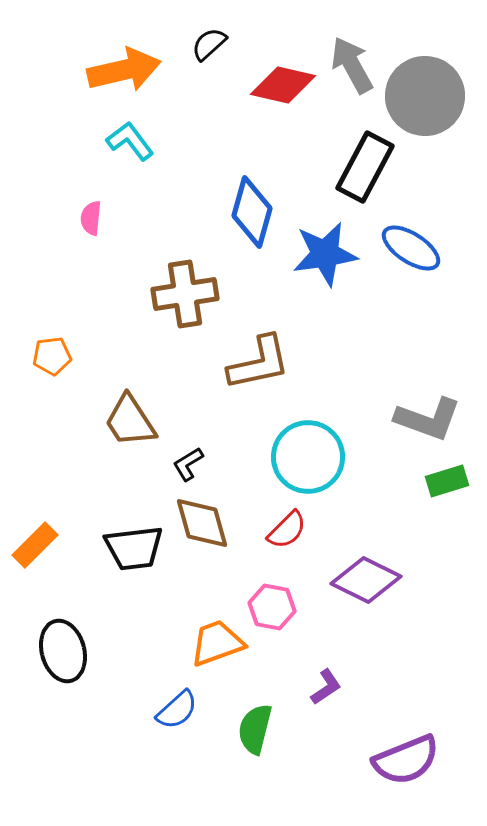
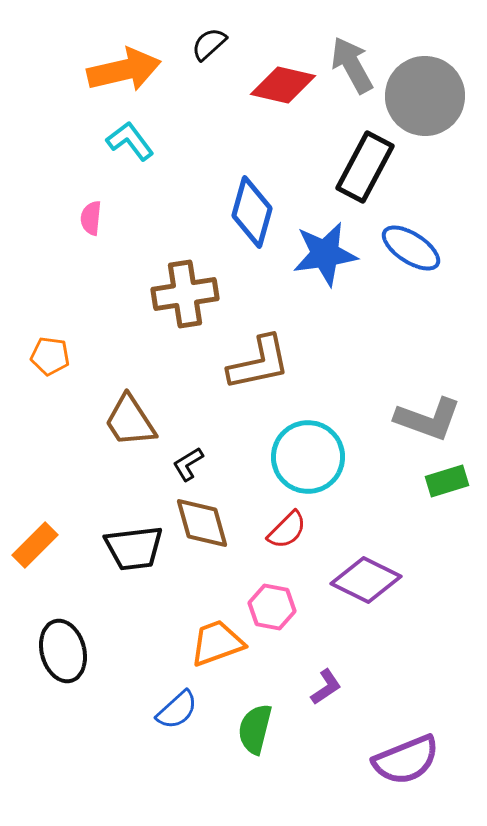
orange pentagon: moved 2 px left; rotated 15 degrees clockwise
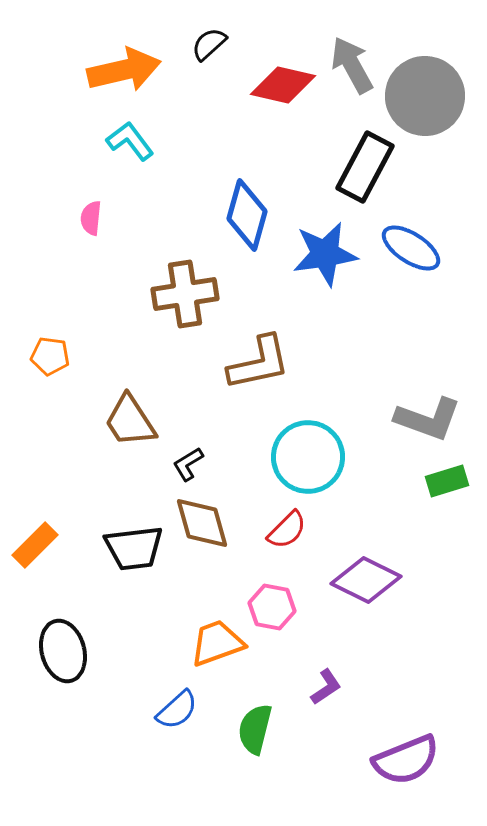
blue diamond: moved 5 px left, 3 px down
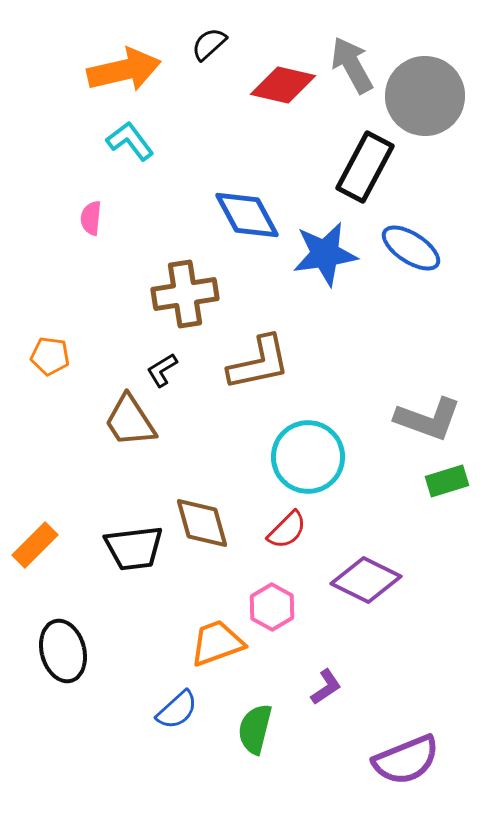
blue diamond: rotated 44 degrees counterclockwise
black L-shape: moved 26 px left, 94 px up
pink hexagon: rotated 18 degrees clockwise
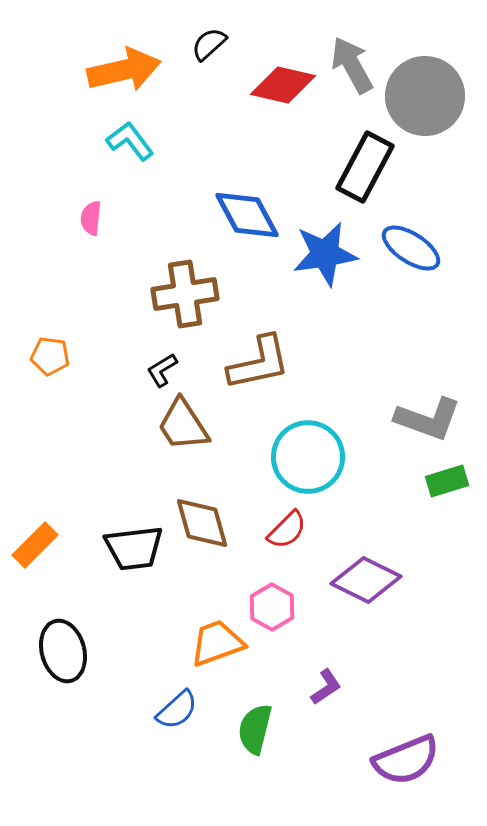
brown trapezoid: moved 53 px right, 4 px down
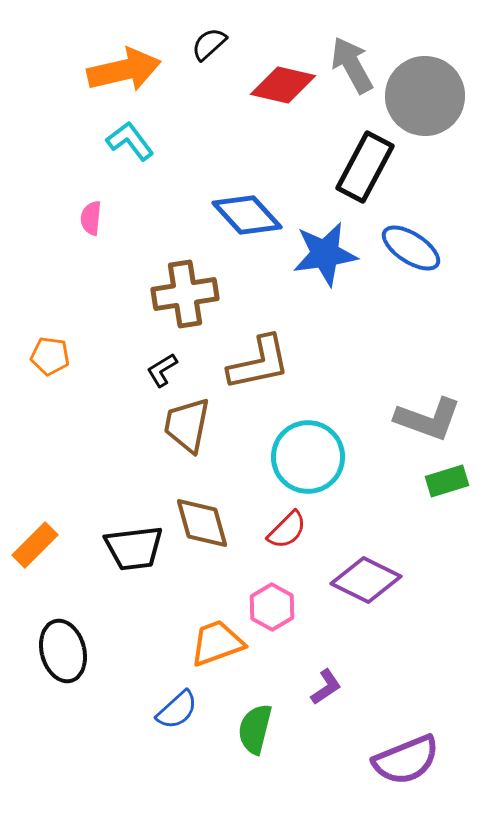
blue diamond: rotated 14 degrees counterclockwise
brown trapezoid: moved 4 px right; rotated 44 degrees clockwise
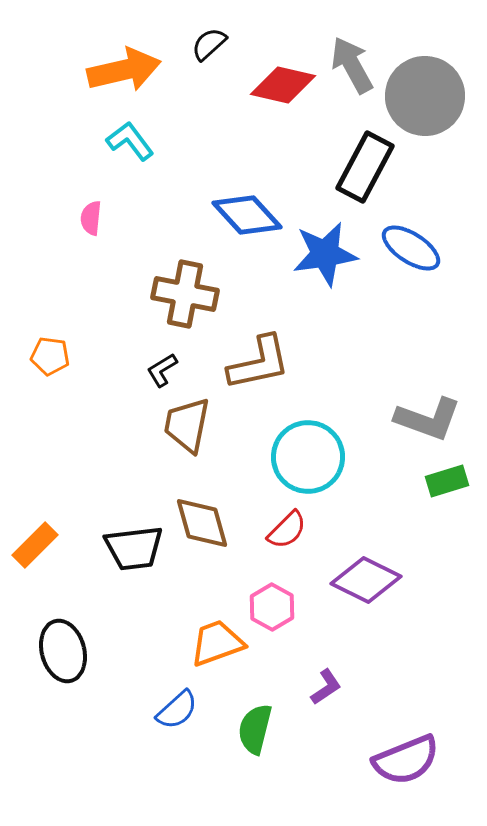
brown cross: rotated 20 degrees clockwise
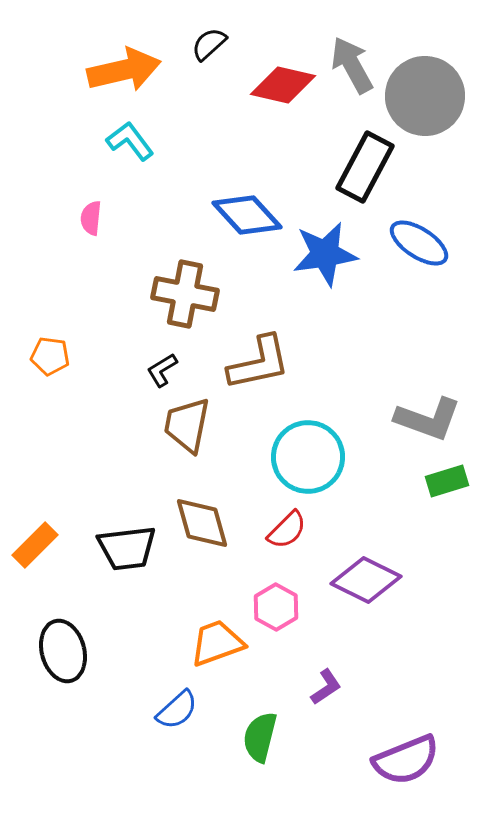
blue ellipse: moved 8 px right, 5 px up
black trapezoid: moved 7 px left
pink hexagon: moved 4 px right
green semicircle: moved 5 px right, 8 px down
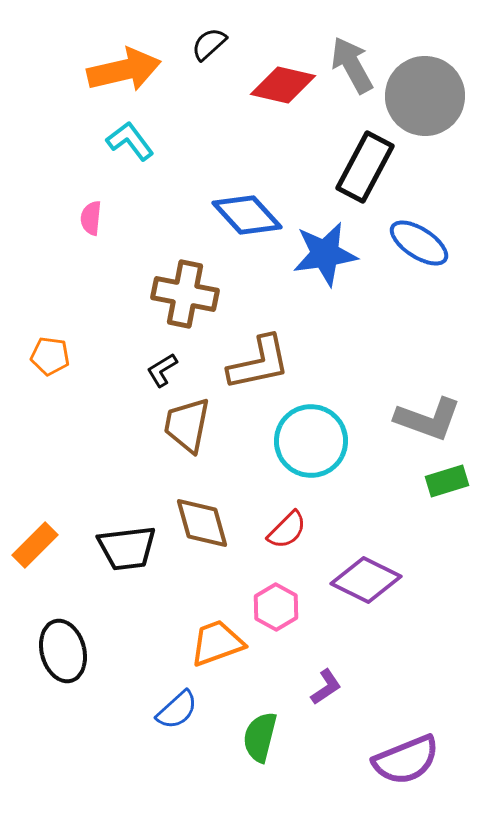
cyan circle: moved 3 px right, 16 px up
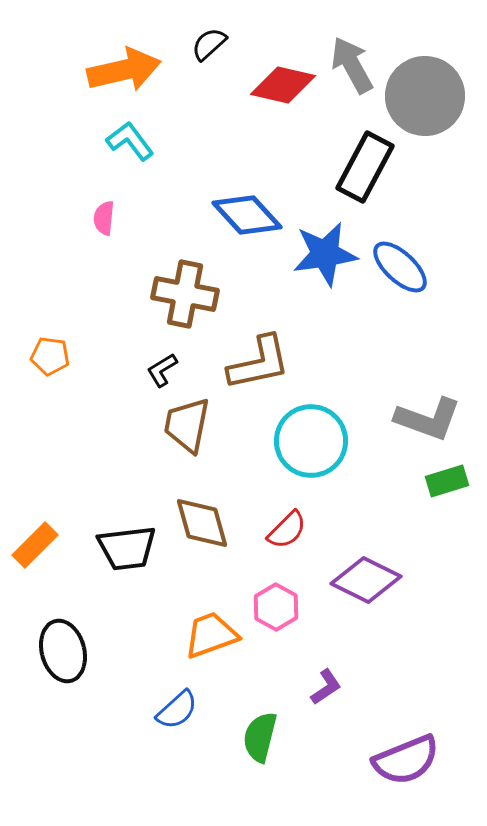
pink semicircle: moved 13 px right
blue ellipse: moved 19 px left, 24 px down; rotated 10 degrees clockwise
orange trapezoid: moved 6 px left, 8 px up
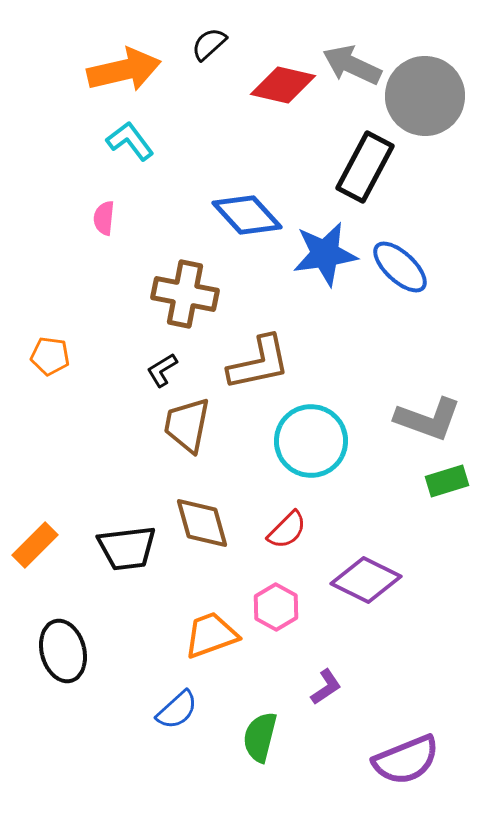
gray arrow: rotated 36 degrees counterclockwise
